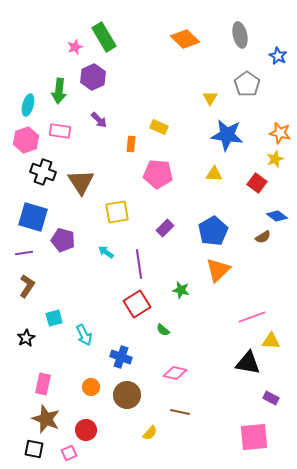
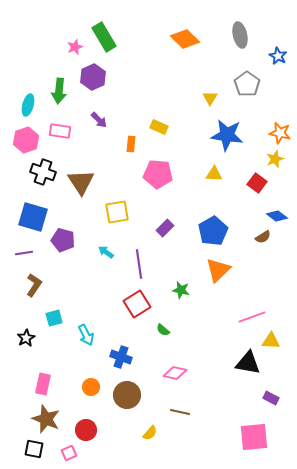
brown L-shape at (27, 286): moved 7 px right, 1 px up
cyan arrow at (84, 335): moved 2 px right
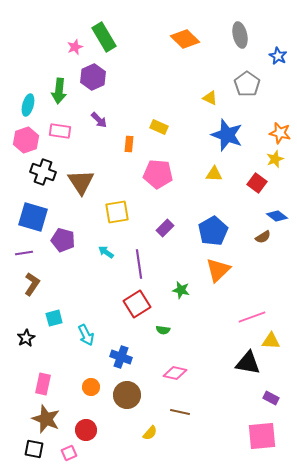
yellow triangle at (210, 98): rotated 35 degrees counterclockwise
blue star at (227, 135): rotated 12 degrees clockwise
orange rectangle at (131, 144): moved 2 px left
brown L-shape at (34, 285): moved 2 px left, 1 px up
green semicircle at (163, 330): rotated 32 degrees counterclockwise
pink square at (254, 437): moved 8 px right, 1 px up
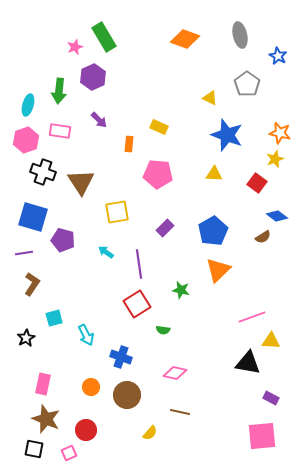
orange diamond at (185, 39): rotated 24 degrees counterclockwise
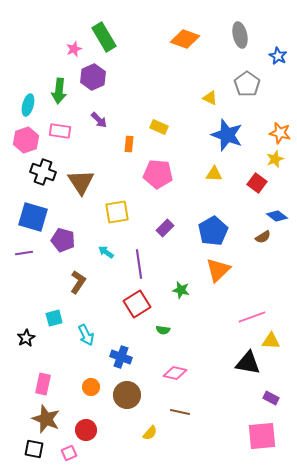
pink star at (75, 47): moved 1 px left, 2 px down
brown L-shape at (32, 284): moved 46 px right, 2 px up
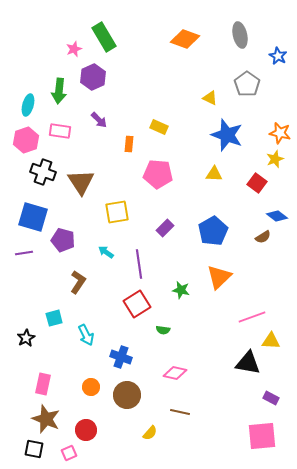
orange triangle at (218, 270): moved 1 px right, 7 px down
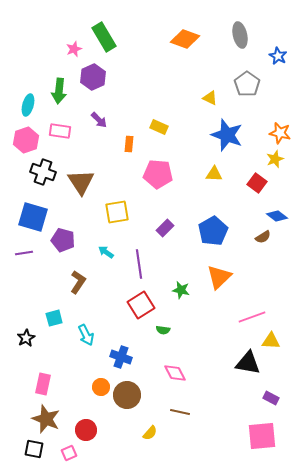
red square at (137, 304): moved 4 px right, 1 px down
pink diamond at (175, 373): rotated 50 degrees clockwise
orange circle at (91, 387): moved 10 px right
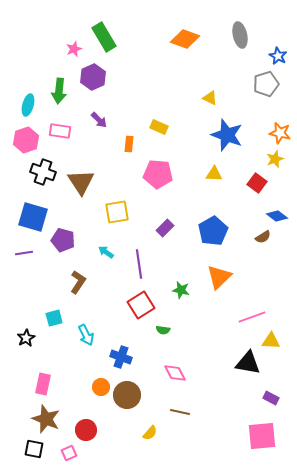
gray pentagon at (247, 84): moved 19 px right; rotated 20 degrees clockwise
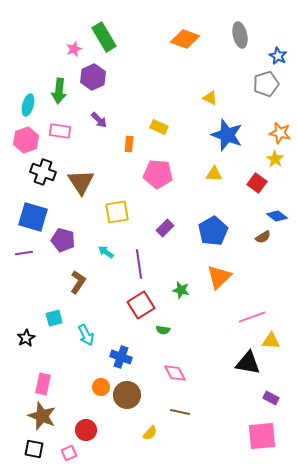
yellow star at (275, 159): rotated 18 degrees counterclockwise
brown star at (46, 419): moved 4 px left, 3 px up
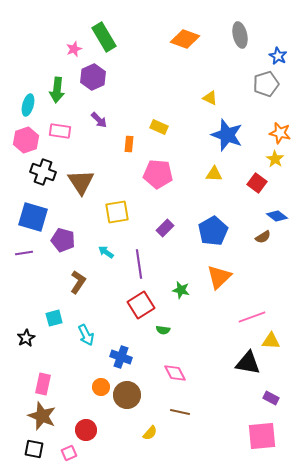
green arrow at (59, 91): moved 2 px left, 1 px up
